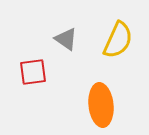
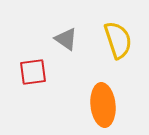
yellow semicircle: rotated 42 degrees counterclockwise
orange ellipse: moved 2 px right
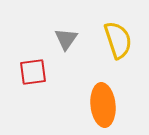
gray triangle: rotated 30 degrees clockwise
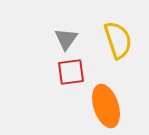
red square: moved 38 px right
orange ellipse: moved 3 px right, 1 px down; rotated 12 degrees counterclockwise
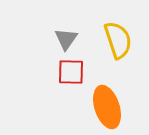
red square: rotated 8 degrees clockwise
orange ellipse: moved 1 px right, 1 px down
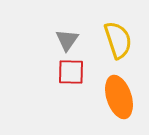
gray triangle: moved 1 px right, 1 px down
orange ellipse: moved 12 px right, 10 px up
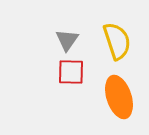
yellow semicircle: moved 1 px left, 1 px down
